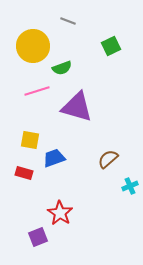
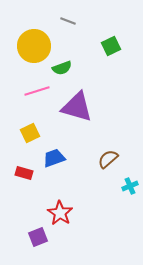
yellow circle: moved 1 px right
yellow square: moved 7 px up; rotated 36 degrees counterclockwise
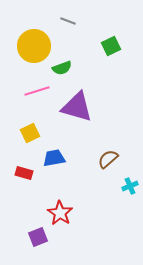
blue trapezoid: rotated 10 degrees clockwise
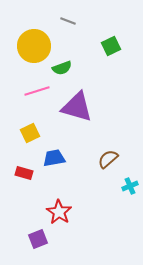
red star: moved 1 px left, 1 px up
purple square: moved 2 px down
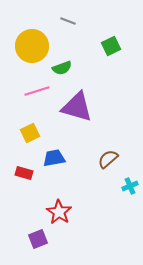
yellow circle: moved 2 px left
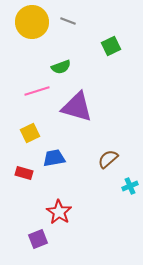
yellow circle: moved 24 px up
green semicircle: moved 1 px left, 1 px up
